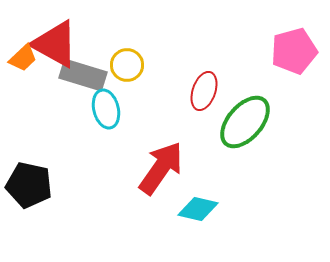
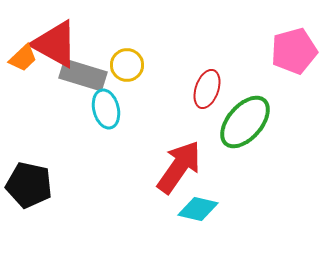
red ellipse: moved 3 px right, 2 px up
red arrow: moved 18 px right, 1 px up
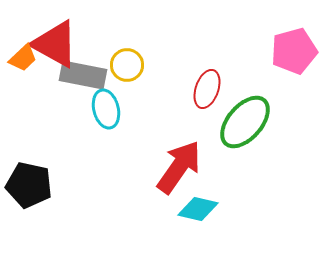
gray rectangle: rotated 6 degrees counterclockwise
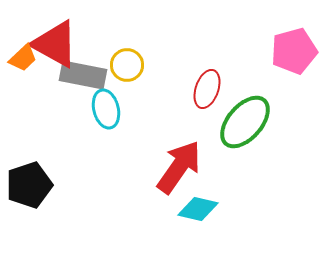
black pentagon: rotated 30 degrees counterclockwise
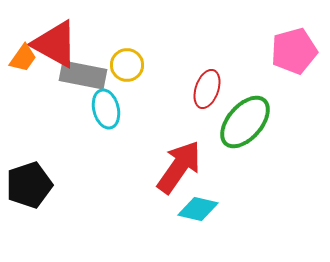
orange trapezoid: rotated 12 degrees counterclockwise
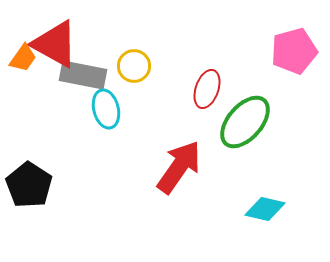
yellow circle: moved 7 px right, 1 px down
black pentagon: rotated 21 degrees counterclockwise
cyan diamond: moved 67 px right
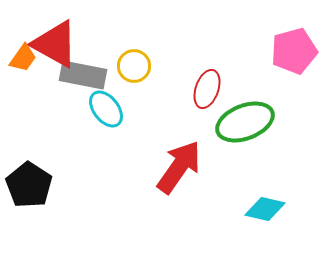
cyan ellipse: rotated 24 degrees counterclockwise
green ellipse: rotated 28 degrees clockwise
